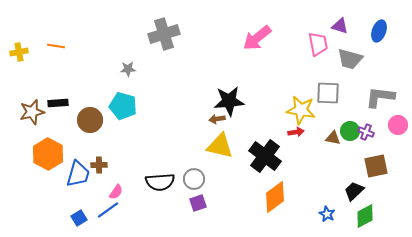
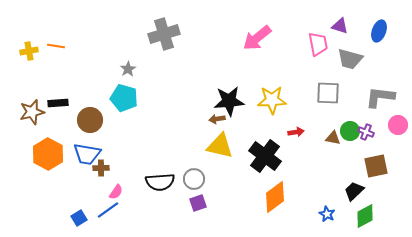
yellow cross: moved 10 px right, 1 px up
gray star: rotated 28 degrees counterclockwise
cyan pentagon: moved 1 px right, 8 px up
yellow star: moved 29 px left, 10 px up; rotated 12 degrees counterclockwise
brown cross: moved 2 px right, 3 px down
blue trapezoid: moved 9 px right, 20 px up; rotated 84 degrees clockwise
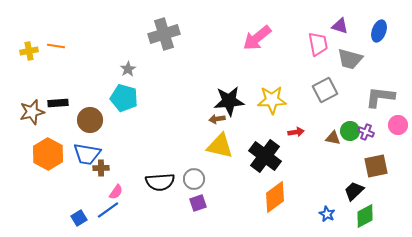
gray square: moved 3 px left, 3 px up; rotated 30 degrees counterclockwise
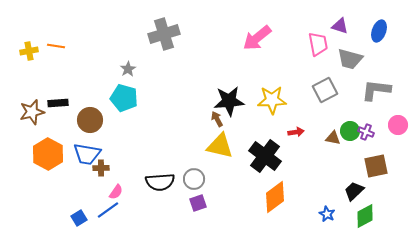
gray L-shape: moved 4 px left, 7 px up
brown arrow: rotated 70 degrees clockwise
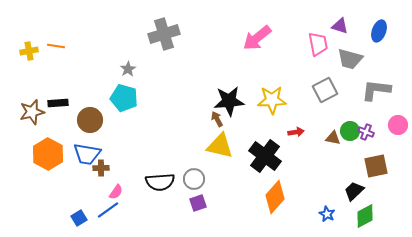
orange diamond: rotated 12 degrees counterclockwise
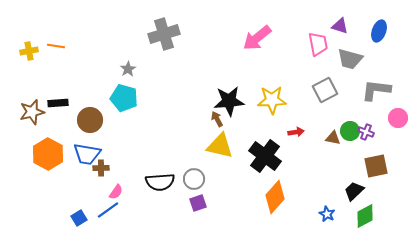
pink circle: moved 7 px up
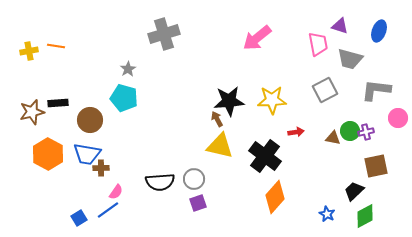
purple cross: rotated 35 degrees counterclockwise
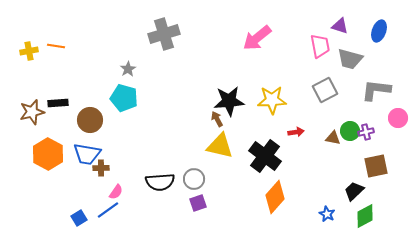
pink trapezoid: moved 2 px right, 2 px down
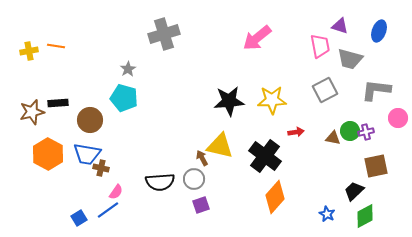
brown arrow: moved 15 px left, 39 px down
brown cross: rotated 14 degrees clockwise
purple square: moved 3 px right, 2 px down
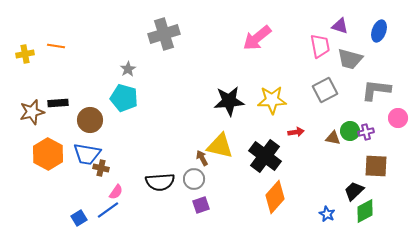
yellow cross: moved 4 px left, 3 px down
brown square: rotated 15 degrees clockwise
green diamond: moved 5 px up
